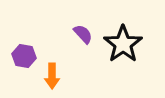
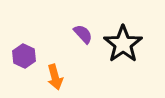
purple hexagon: rotated 15 degrees clockwise
orange arrow: moved 3 px right, 1 px down; rotated 15 degrees counterclockwise
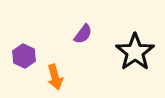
purple semicircle: rotated 80 degrees clockwise
black star: moved 12 px right, 8 px down
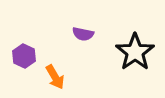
purple semicircle: rotated 65 degrees clockwise
orange arrow: rotated 15 degrees counterclockwise
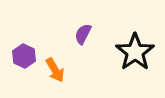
purple semicircle: rotated 105 degrees clockwise
orange arrow: moved 7 px up
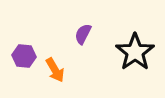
purple hexagon: rotated 20 degrees counterclockwise
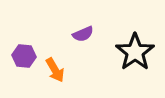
purple semicircle: rotated 140 degrees counterclockwise
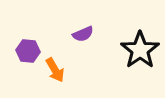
black star: moved 5 px right, 2 px up
purple hexagon: moved 4 px right, 5 px up
